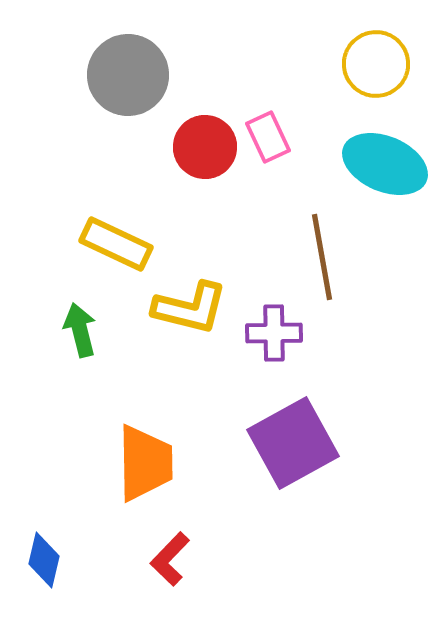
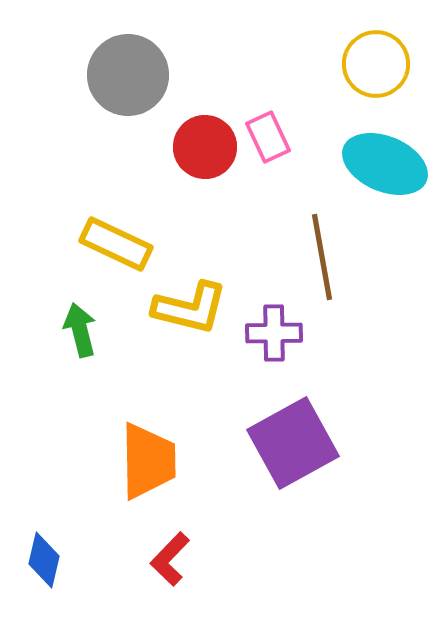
orange trapezoid: moved 3 px right, 2 px up
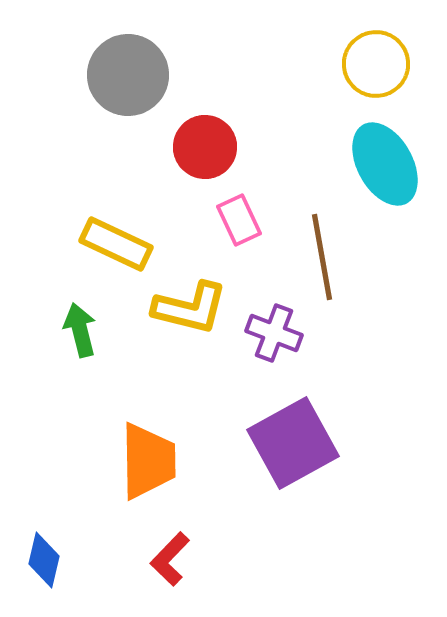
pink rectangle: moved 29 px left, 83 px down
cyan ellipse: rotated 38 degrees clockwise
purple cross: rotated 22 degrees clockwise
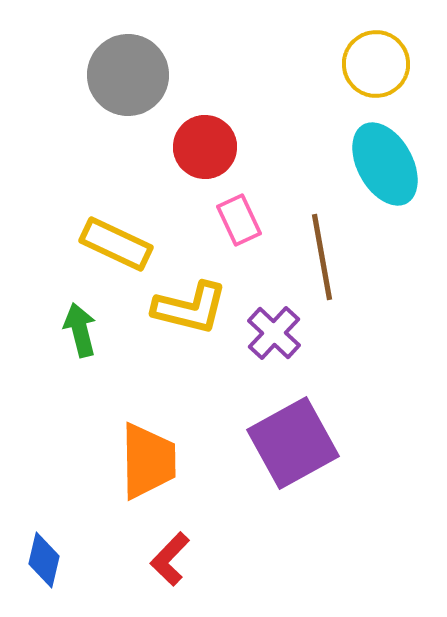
purple cross: rotated 22 degrees clockwise
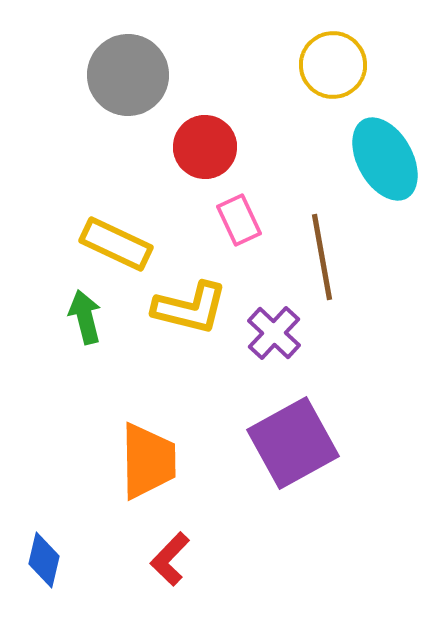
yellow circle: moved 43 px left, 1 px down
cyan ellipse: moved 5 px up
green arrow: moved 5 px right, 13 px up
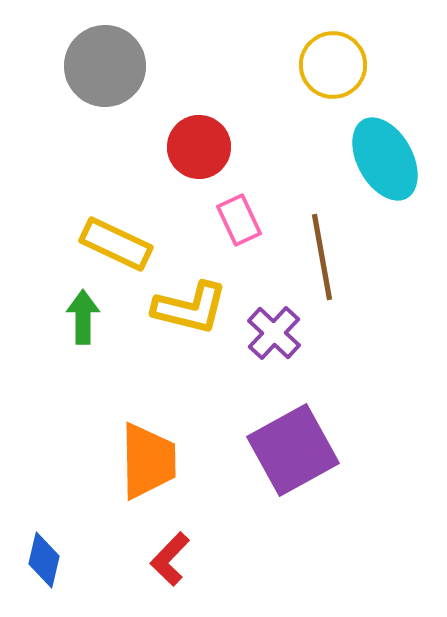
gray circle: moved 23 px left, 9 px up
red circle: moved 6 px left
green arrow: moved 2 px left; rotated 14 degrees clockwise
purple square: moved 7 px down
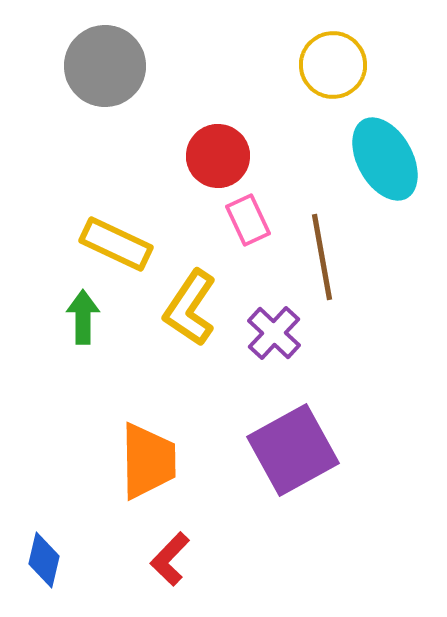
red circle: moved 19 px right, 9 px down
pink rectangle: moved 9 px right
yellow L-shape: rotated 110 degrees clockwise
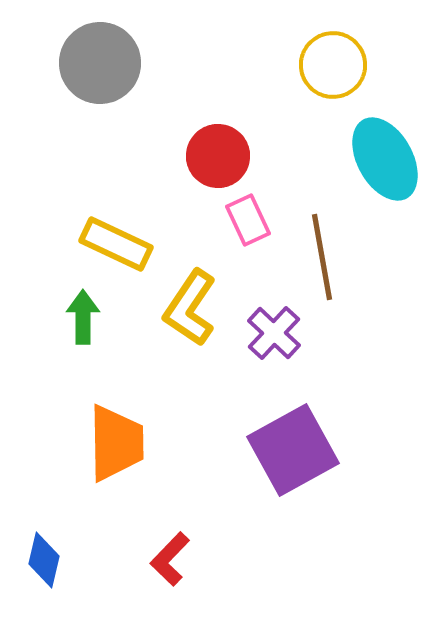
gray circle: moved 5 px left, 3 px up
orange trapezoid: moved 32 px left, 18 px up
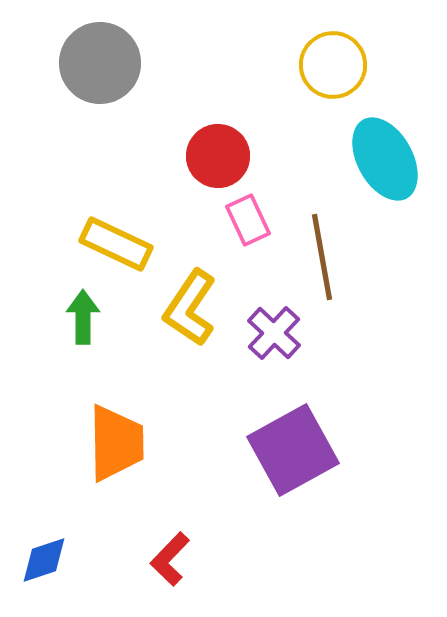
blue diamond: rotated 58 degrees clockwise
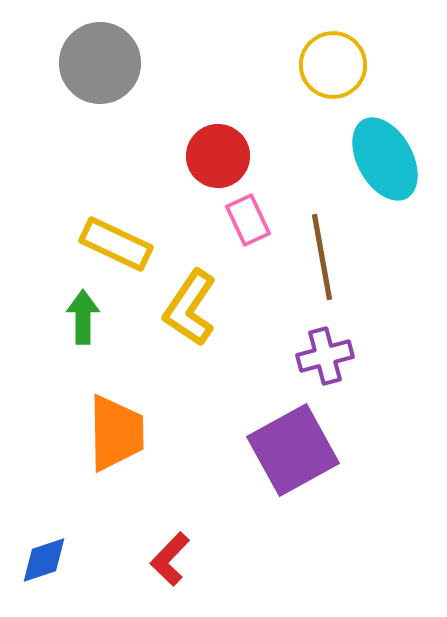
purple cross: moved 51 px right, 23 px down; rotated 32 degrees clockwise
orange trapezoid: moved 10 px up
